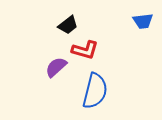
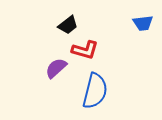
blue trapezoid: moved 2 px down
purple semicircle: moved 1 px down
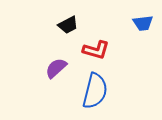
black trapezoid: rotated 10 degrees clockwise
red L-shape: moved 11 px right
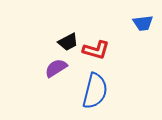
black trapezoid: moved 17 px down
purple semicircle: rotated 10 degrees clockwise
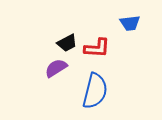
blue trapezoid: moved 13 px left
black trapezoid: moved 1 px left, 1 px down
red L-shape: moved 1 px right, 2 px up; rotated 12 degrees counterclockwise
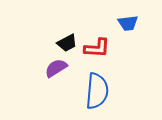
blue trapezoid: moved 2 px left
blue semicircle: moved 2 px right; rotated 9 degrees counterclockwise
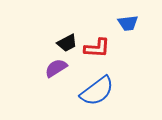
blue semicircle: rotated 48 degrees clockwise
